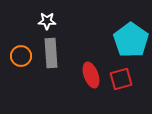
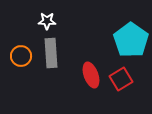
red square: rotated 15 degrees counterclockwise
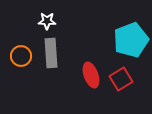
cyan pentagon: rotated 16 degrees clockwise
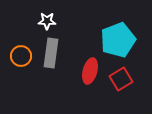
cyan pentagon: moved 13 px left
gray rectangle: rotated 12 degrees clockwise
red ellipse: moved 1 px left, 4 px up; rotated 35 degrees clockwise
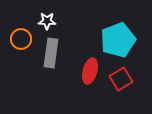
orange circle: moved 17 px up
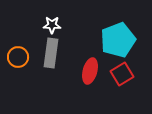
white star: moved 5 px right, 4 px down
orange circle: moved 3 px left, 18 px down
red square: moved 1 px right, 5 px up
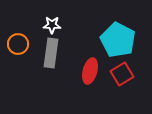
cyan pentagon: rotated 24 degrees counterclockwise
orange circle: moved 13 px up
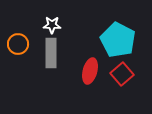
gray rectangle: rotated 8 degrees counterclockwise
red square: rotated 10 degrees counterclockwise
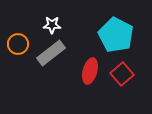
cyan pentagon: moved 2 px left, 5 px up
gray rectangle: rotated 52 degrees clockwise
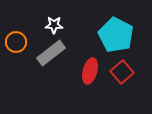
white star: moved 2 px right
orange circle: moved 2 px left, 2 px up
red square: moved 2 px up
